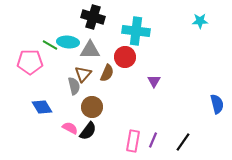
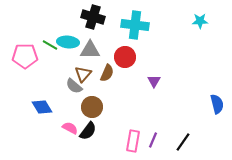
cyan cross: moved 1 px left, 6 px up
pink pentagon: moved 5 px left, 6 px up
gray semicircle: rotated 144 degrees clockwise
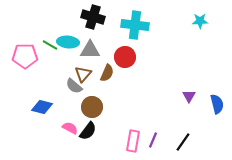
purple triangle: moved 35 px right, 15 px down
blue diamond: rotated 45 degrees counterclockwise
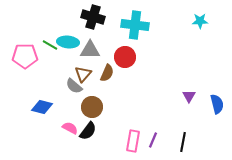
black line: rotated 24 degrees counterclockwise
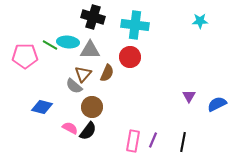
red circle: moved 5 px right
blue semicircle: rotated 102 degrees counterclockwise
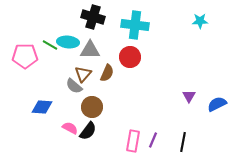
blue diamond: rotated 10 degrees counterclockwise
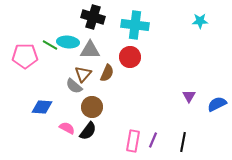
pink semicircle: moved 3 px left
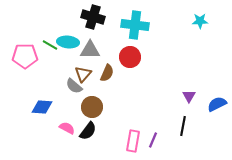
black line: moved 16 px up
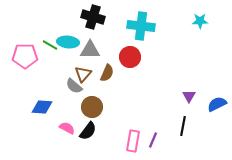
cyan cross: moved 6 px right, 1 px down
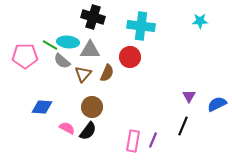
gray semicircle: moved 12 px left, 25 px up
black line: rotated 12 degrees clockwise
